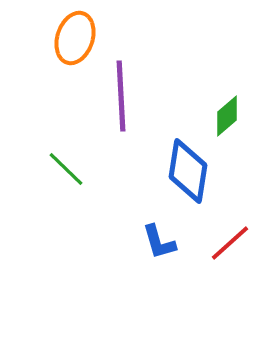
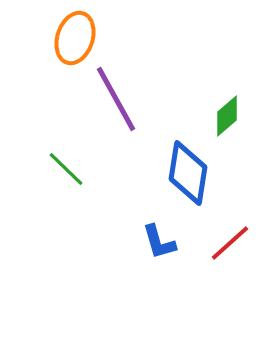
purple line: moved 5 px left, 3 px down; rotated 26 degrees counterclockwise
blue diamond: moved 2 px down
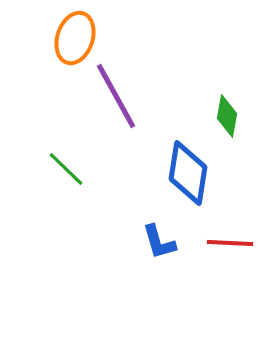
purple line: moved 3 px up
green diamond: rotated 39 degrees counterclockwise
red line: rotated 45 degrees clockwise
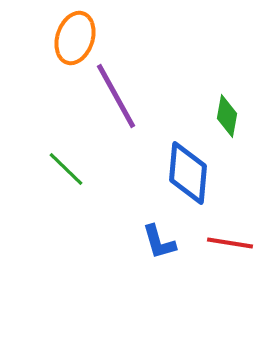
blue diamond: rotated 4 degrees counterclockwise
red line: rotated 6 degrees clockwise
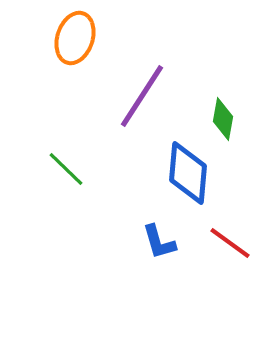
purple line: moved 26 px right; rotated 62 degrees clockwise
green diamond: moved 4 px left, 3 px down
red line: rotated 27 degrees clockwise
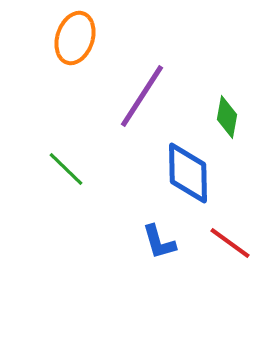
green diamond: moved 4 px right, 2 px up
blue diamond: rotated 6 degrees counterclockwise
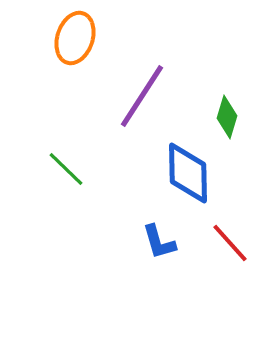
green diamond: rotated 6 degrees clockwise
red line: rotated 12 degrees clockwise
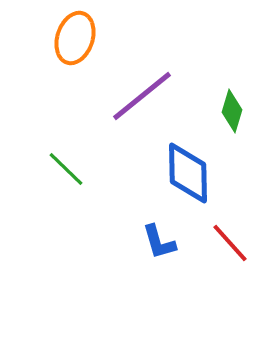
purple line: rotated 18 degrees clockwise
green diamond: moved 5 px right, 6 px up
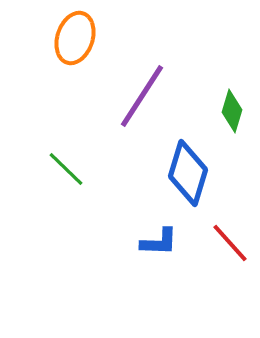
purple line: rotated 18 degrees counterclockwise
blue diamond: rotated 18 degrees clockwise
blue L-shape: rotated 72 degrees counterclockwise
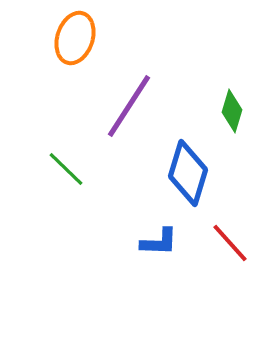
purple line: moved 13 px left, 10 px down
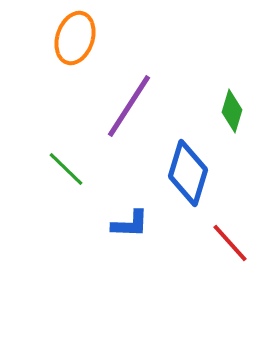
blue L-shape: moved 29 px left, 18 px up
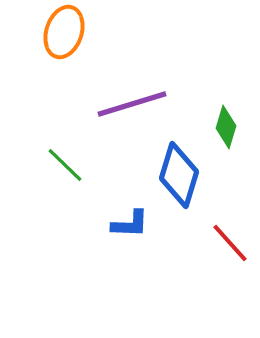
orange ellipse: moved 11 px left, 6 px up
purple line: moved 3 px right, 2 px up; rotated 40 degrees clockwise
green diamond: moved 6 px left, 16 px down
green line: moved 1 px left, 4 px up
blue diamond: moved 9 px left, 2 px down
